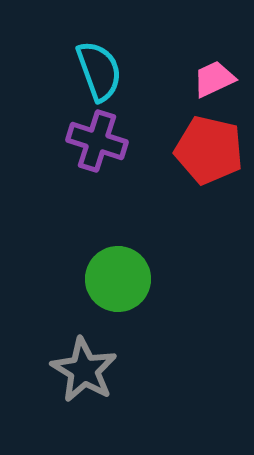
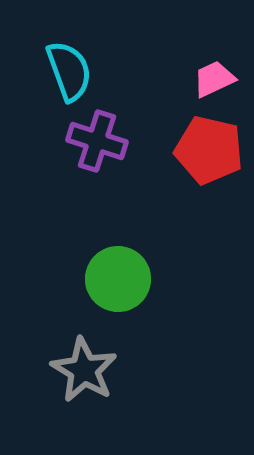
cyan semicircle: moved 30 px left
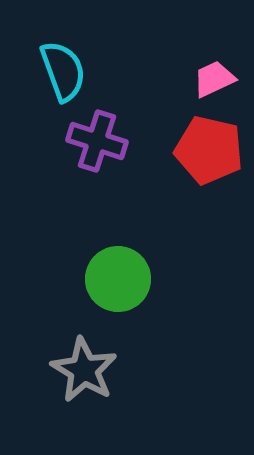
cyan semicircle: moved 6 px left
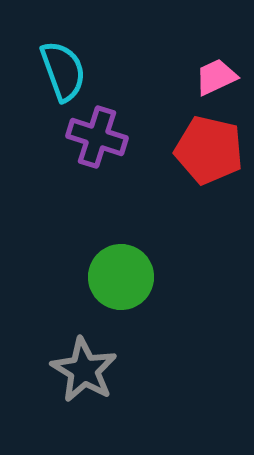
pink trapezoid: moved 2 px right, 2 px up
purple cross: moved 4 px up
green circle: moved 3 px right, 2 px up
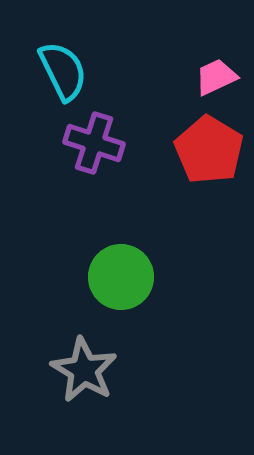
cyan semicircle: rotated 6 degrees counterclockwise
purple cross: moved 3 px left, 6 px down
red pentagon: rotated 18 degrees clockwise
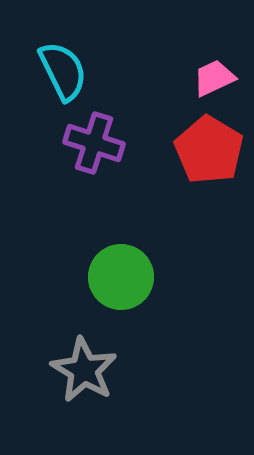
pink trapezoid: moved 2 px left, 1 px down
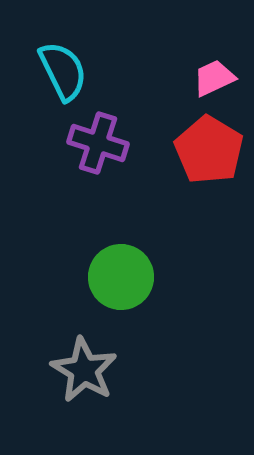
purple cross: moved 4 px right
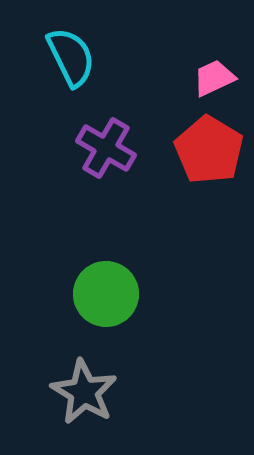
cyan semicircle: moved 8 px right, 14 px up
purple cross: moved 8 px right, 5 px down; rotated 12 degrees clockwise
green circle: moved 15 px left, 17 px down
gray star: moved 22 px down
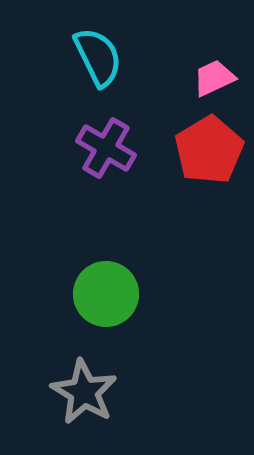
cyan semicircle: moved 27 px right
red pentagon: rotated 10 degrees clockwise
